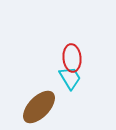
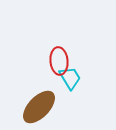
red ellipse: moved 13 px left, 3 px down
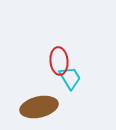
brown ellipse: rotated 33 degrees clockwise
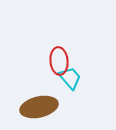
cyan trapezoid: rotated 10 degrees counterclockwise
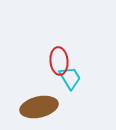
cyan trapezoid: rotated 10 degrees clockwise
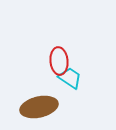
cyan trapezoid: rotated 25 degrees counterclockwise
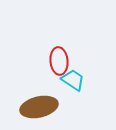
cyan trapezoid: moved 3 px right, 2 px down
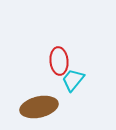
cyan trapezoid: rotated 85 degrees counterclockwise
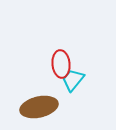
red ellipse: moved 2 px right, 3 px down
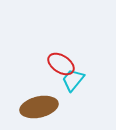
red ellipse: rotated 52 degrees counterclockwise
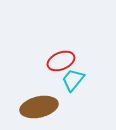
red ellipse: moved 3 px up; rotated 56 degrees counterclockwise
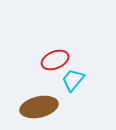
red ellipse: moved 6 px left, 1 px up
